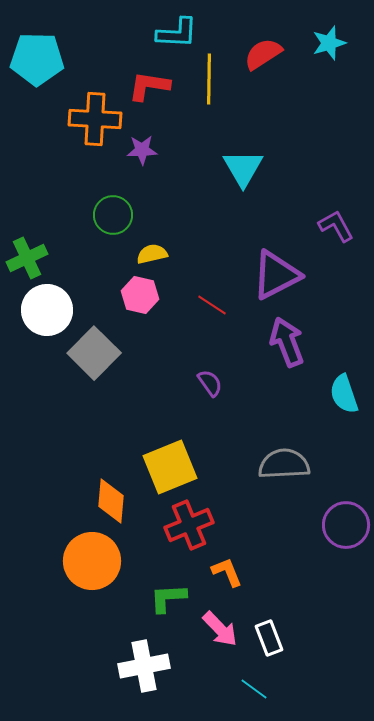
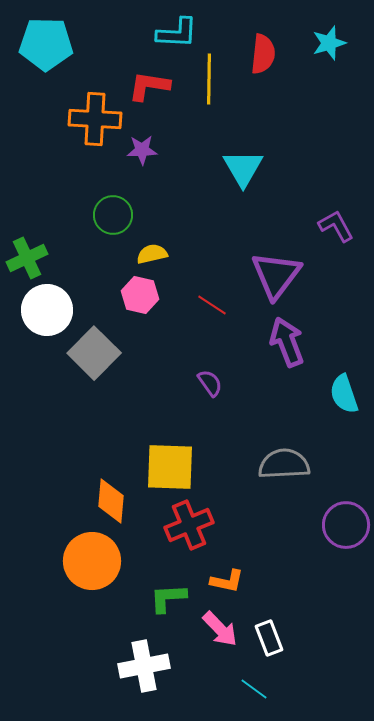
red semicircle: rotated 129 degrees clockwise
cyan pentagon: moved 9 px right, 15 px up
purple triangle: rotated 26 degrees counterclockwise
yellow square: rotated 24 degrees clockwise
orange L-shape: moved 9 px down; rotated 124 degrees clockwise
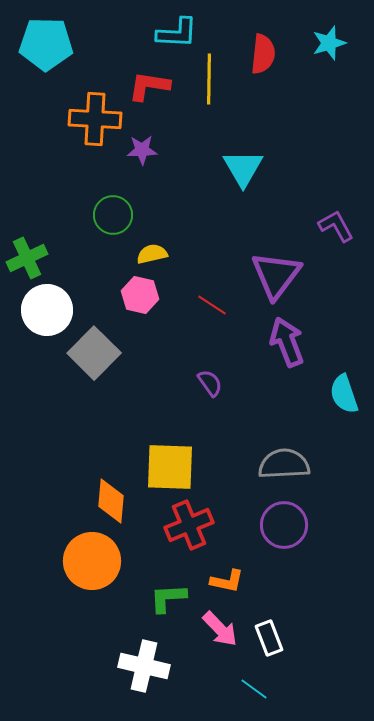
purple circle: moved 62 px left
white cross: rotated 24 degrees clockwise
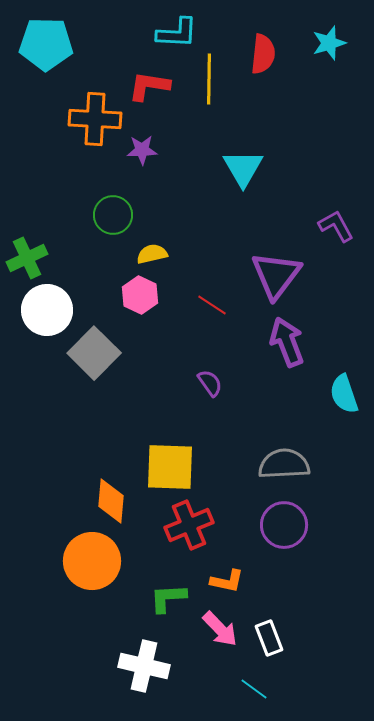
pink hexagon: rotated 12 degrees clockwise
